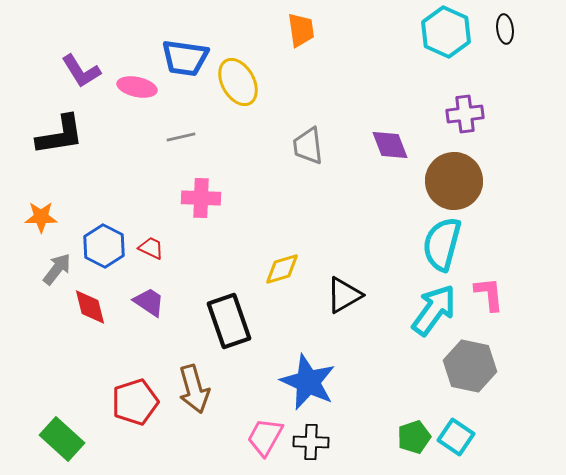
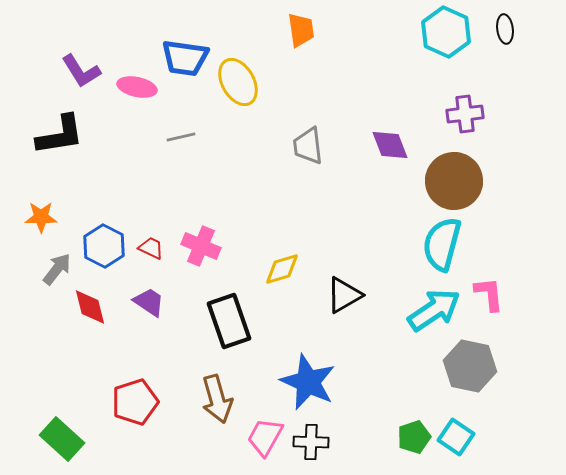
pink cross: moved 48 px down; rotated 21 degrees clockwise
cyan arrow: rotated 20 degrees clockwise
brown arrow: moved 23 px right, 10 px down
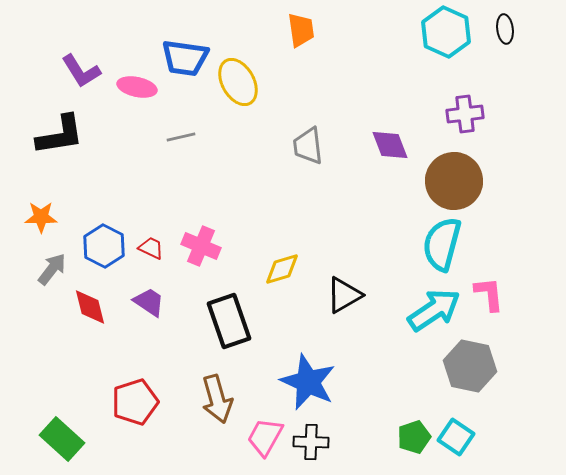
gray arrow: moved 5 px left
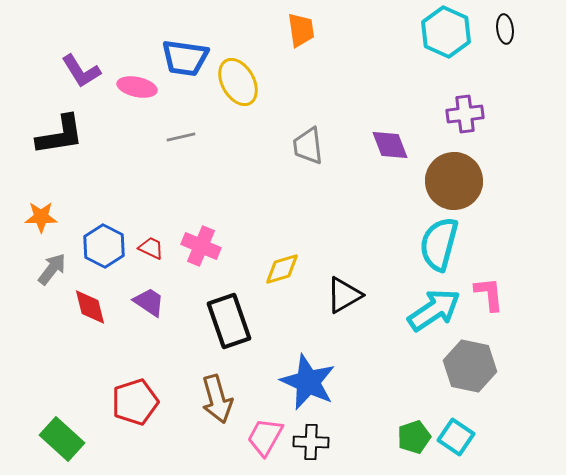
cyan semicircle: moved 3 px left
